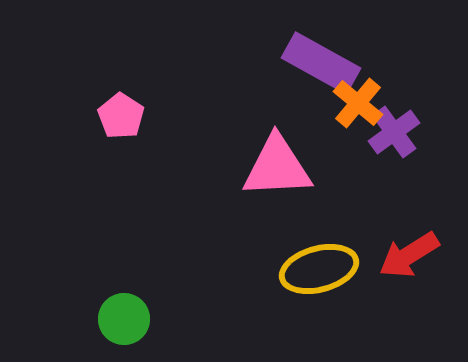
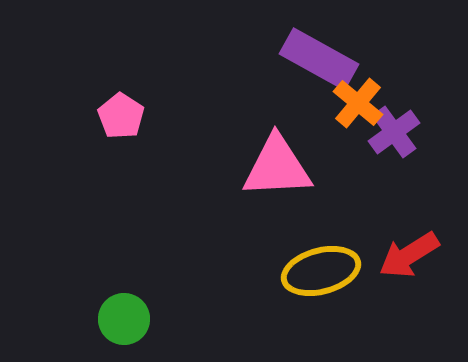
purple rectangle: moved 2 px left, 4 px up
yellow ellipse: moved 2 px right, 2 px down
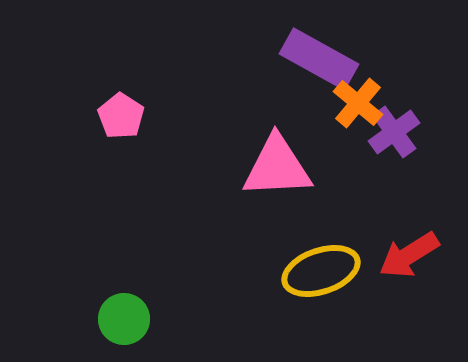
yellow ellipse: rotated 4 degrees counterclockwise
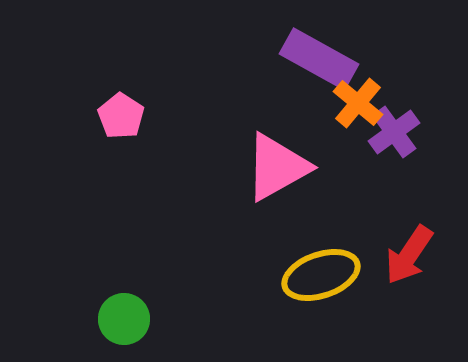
pink triangle: rotated 26 degrees counterclockwise
red arrow: rotated 24 degrees counterclockwise
yellow ellipse: moved 4 px down
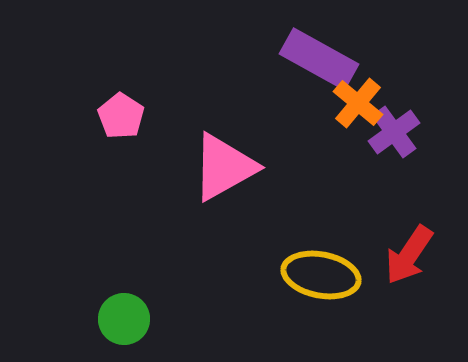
pink triangle: moved 53 px left
yellow ellipse: rotated 30 degrees clockwise
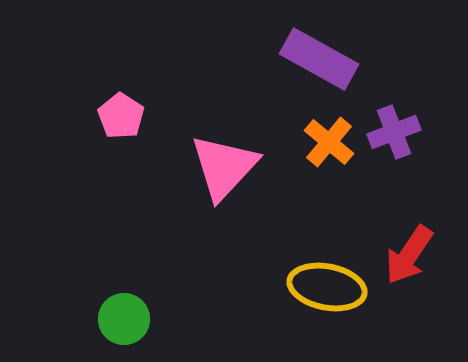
orange cross: moved 29 px left, 39 px down
purple cross: rotated 15 degrees clockwise
pink triangle: rotated 18 degrees counterclockwise
yellow ellipse: moved 6 px right, 12 px down
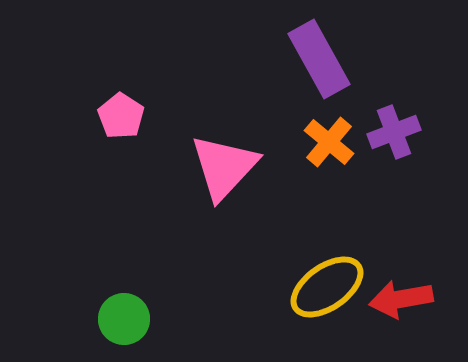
purple rectangle: rotated 32 degrees clockwise
red arrow: moved 8 px left, 44 px down; rotated 46 degrees clockwise
yellow ellipse: rotated 46 degrees counterclockwise
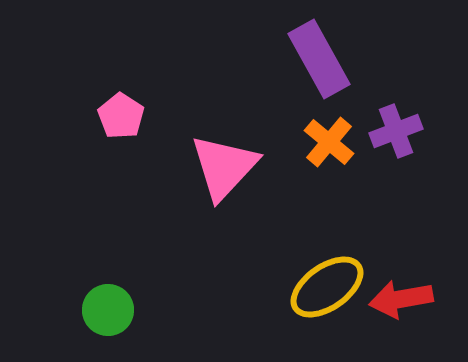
purple cross: moved 2 px right, 1 px up
green circle: moved 16 px left, 9 px up
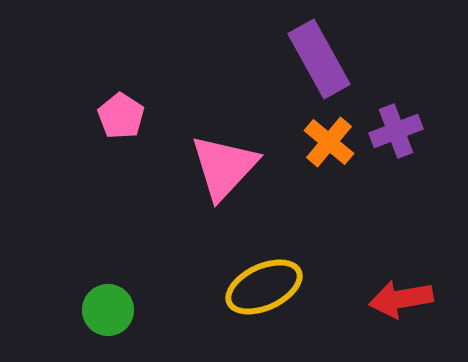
yellow ellipse: moved 63 px left; rotated 10 degrees clockwise
